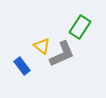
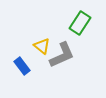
green rectangle: moved 4 px up
gray L-shape: moved 1 px down
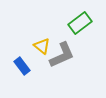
green rectangle: rotated 20 degrees clockwise
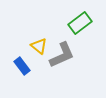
yellow triangle: moved 3 px left
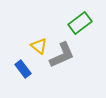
blue rectangle: moved 1 px right, 3 px down
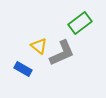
gray L-shape: moved 2 px up
blue rectangle: rotated 24 degrees counterclockwise
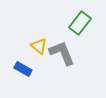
green rectangle: rotated 15 degrees counterclockwise
gray L-shape: rotated 88 degrees counterclockwise
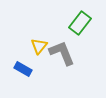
yellow triangle: rotated 30 degrees clockwise
